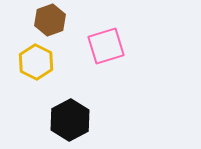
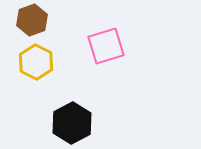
brown hexagon: moved 18 px left
black hexagon: moved 2 px right, 3 px down
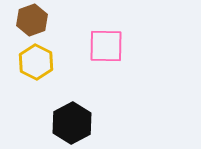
pink square: rotated 18 degrees clockwise
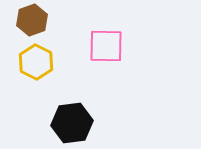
black hexagon: rotated 21 degrees clockwise
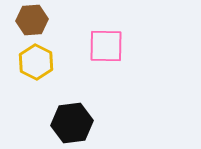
brown hexagon: rotated 16 degrees clockwise
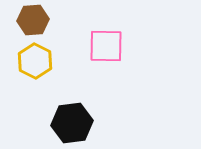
brown hexagon: moved 1 px right
yellow hexagon: moved 1 px left, 1 px up
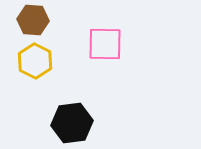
brown hexagon: rotated 8 degrees clockwise
pink square: moved 1 px left, 2 px up
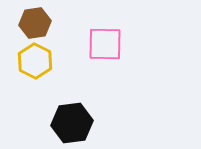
brown hexagon: moved 2 px right, 3 px down; rotated 12 degrees counterclockwise
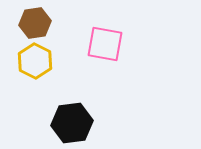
pink square: rotated 9 degrees clockwise
